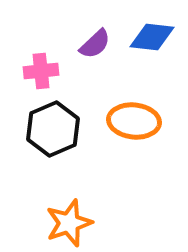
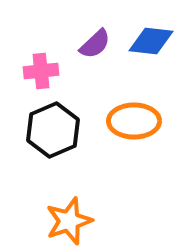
blue diamond: moved 1 px left, 4 px down
orange ellipse: rotated 6 degrees counterclockwise
black hexagon: moved 1 px down
orange star: moved 2 px up
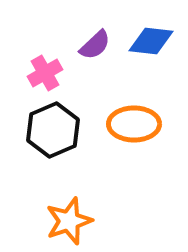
purple semicircle: moved 1 px down
pink cross: moved 4 px right, 2 px down; rotated 24 degrees counterclockwise
orange ellipse: moved 3 px down
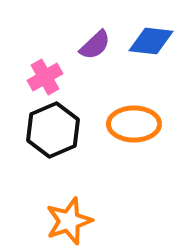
pink cross: moved 4 px down
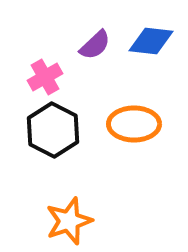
black hexagon: rotated 10 degrees counterclockwise
